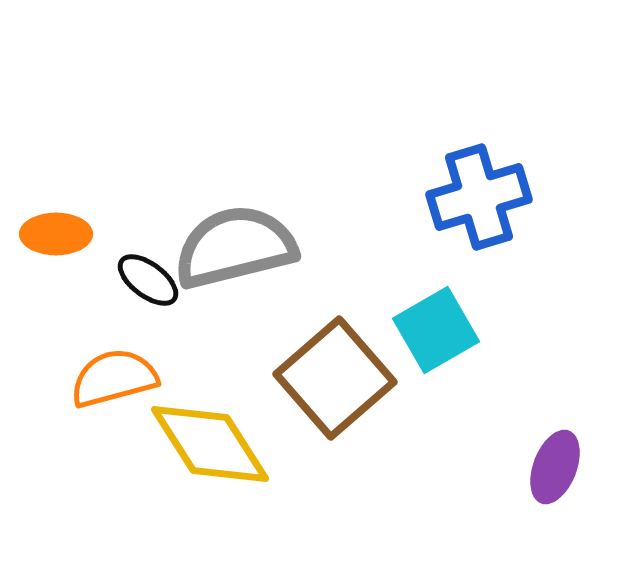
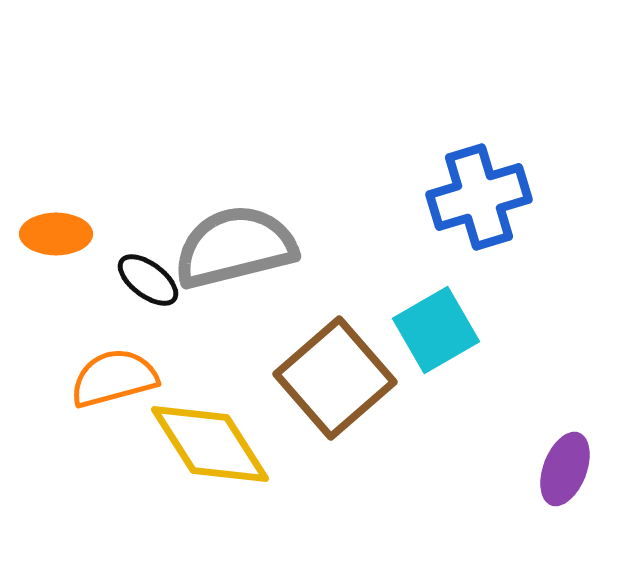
purple ellipse: moved 10 px right, 2 px down
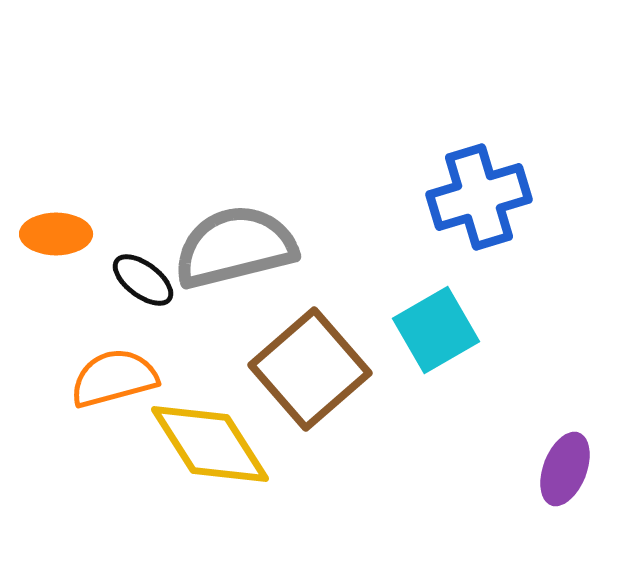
black ellipse: moved 5 px left
brown square: moved 25 px left, 9 px up
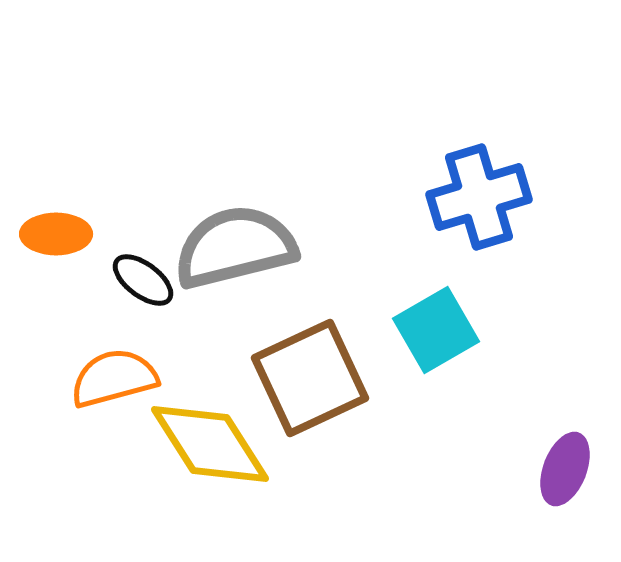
brown square: moved 9 px down; rotated 16 degrees clockwise
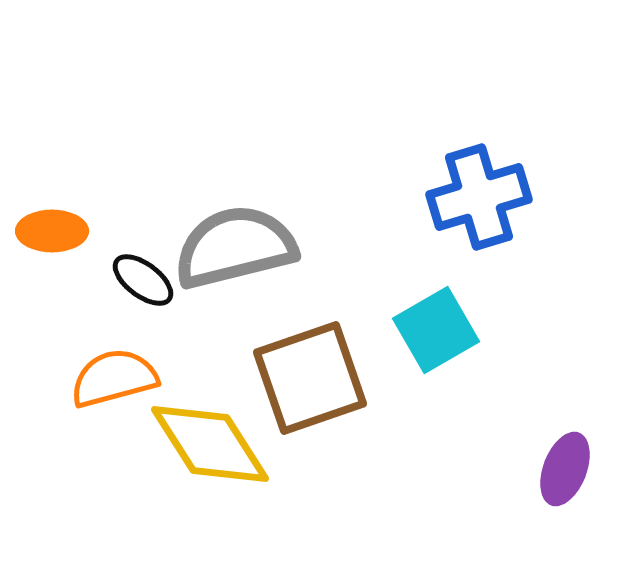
orange ellipse: moved 4 px left, 3 px up
brown square: rotated 6 degrees clockwise
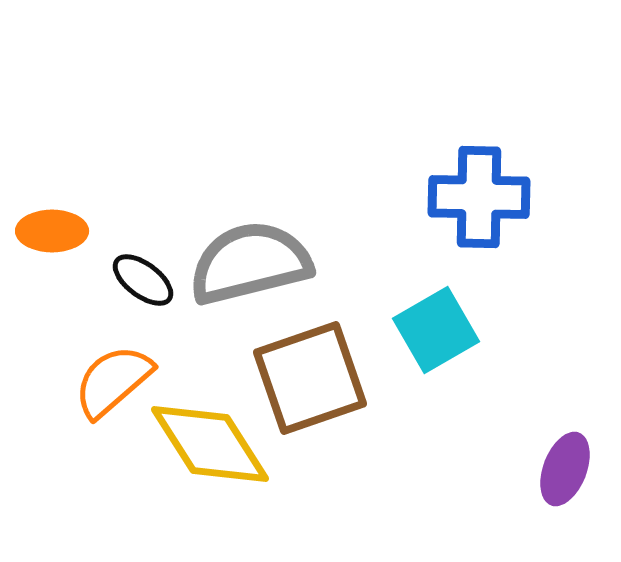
blue cross: rotated 18 degrees clockwise
gray semicircle: moved 15 px right, 16 px down
orange semicircle: moved 1 px left, 3 px down; rotated 26 degrees counterclockwise
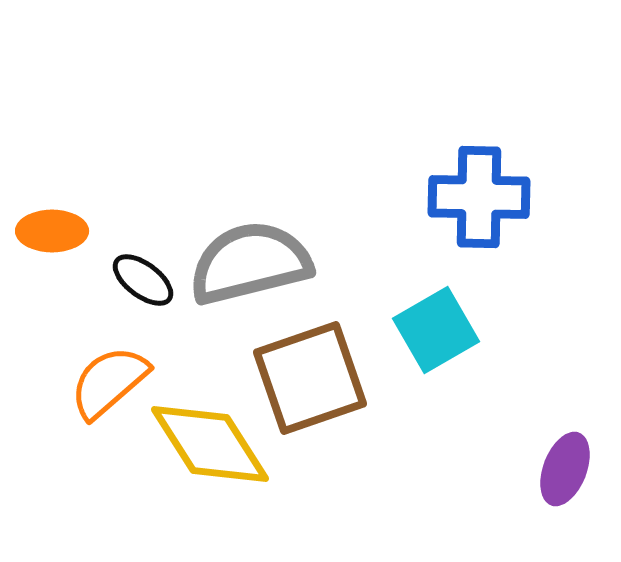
orange semicircle: moved 4 px left, 1 px down
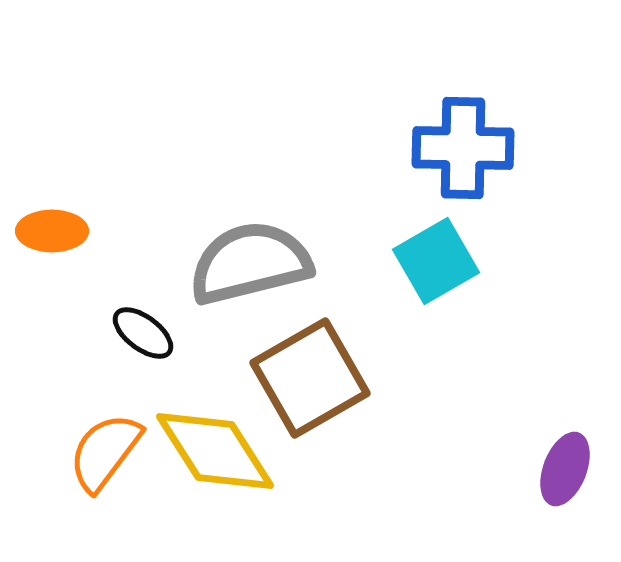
blue cross: moved 16 px left, 49 px up
black ellipse: moved 53 px down
cyan square: moved 69 px up
brown square: rotated 11 degrees counterclockwise
orange semicircle: moved 4 px left, 70 px down; rotated 12 degrees counterclockwise
yellow diamond: moved 5 px right, 7 px down
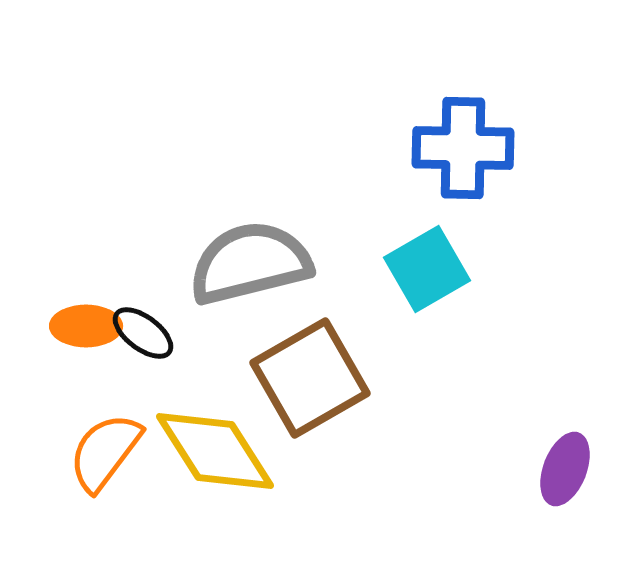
orange ellipse: moved 34 px right, 95 px down
cyan square: moved 9 px left, 8 px down
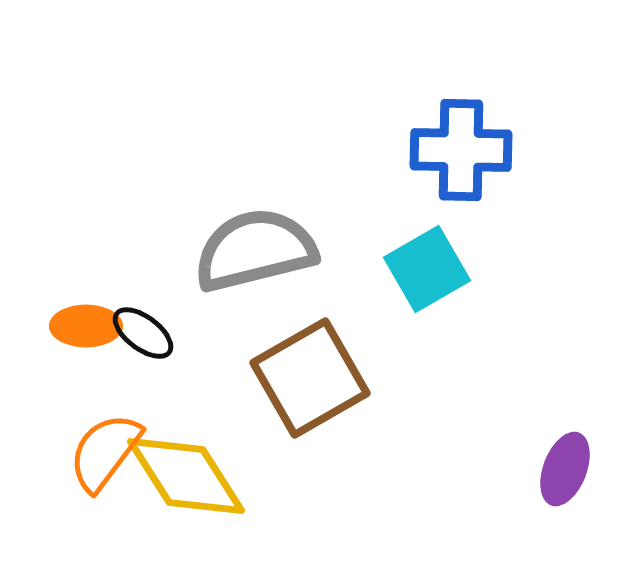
blue cross: moved 2 px left, 2 px down
gray semicircle: moved 5 px right, 13 px up
yellow diamond: moved 29 px left, 25 px down
